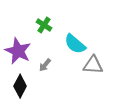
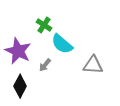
cyan semicircle: moved 13 px left
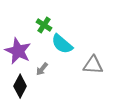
gray arrow: moved 3 px left, 4 px down
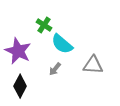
gray arrow: moved 13 px right
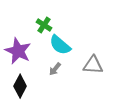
cyan semicircle: moved 2 px left, 1 px down
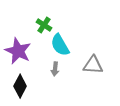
cyan semicircle: rotated 20 degrees clockwise
gray arrow: rotated 32 degrees counterclockwise
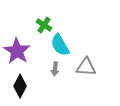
purple star: moved 1 px left; rotated 8 degrees clockwise
gray triangle: moved 7 px left, 2 px down
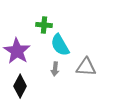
green cross: rotated 28 degrees counterclockwise
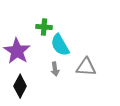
green cross: moved 2 px down
gray arrow: rotated 16 degrees counterclockwise
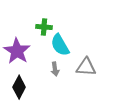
black diamond: moved 1 px left, 1 px down
